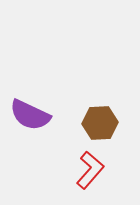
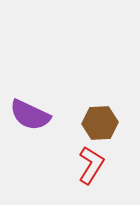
red L-shape: moved 1 px right, 5 px up; rotated 9 degrees counterclockwise
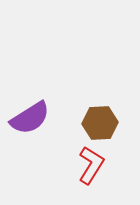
purple semicircle: moved 3 px down; rotated 57 degrees counterclockwise
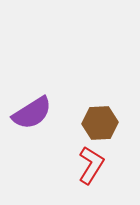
purple semicircle: moved 2 px right, 5 px up
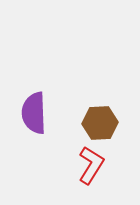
purple semicircle: moved 2 px right; rotated 120 degrees clockwise
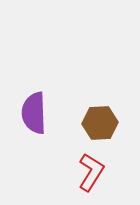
red L-shape: moved 7 px down
